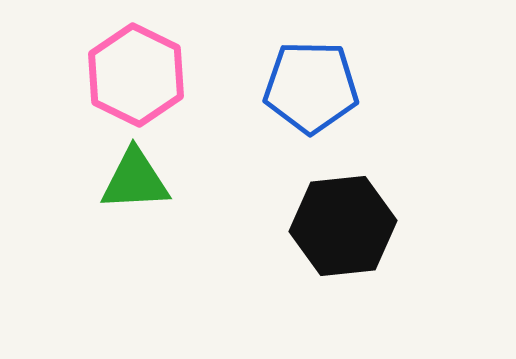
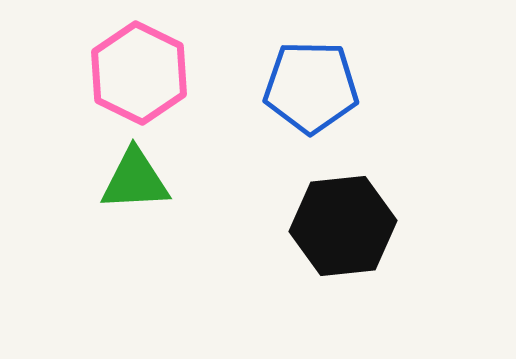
pink hexagon: moved 3 px right, 2 px up
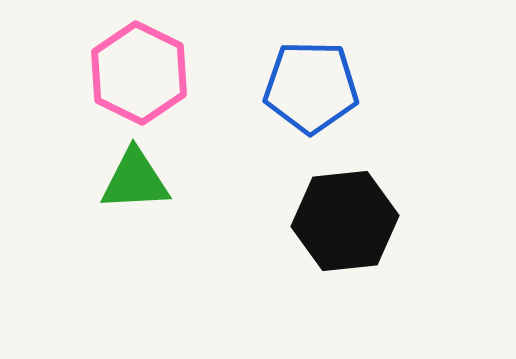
black hexagon: moved 2 px right, 5 px up
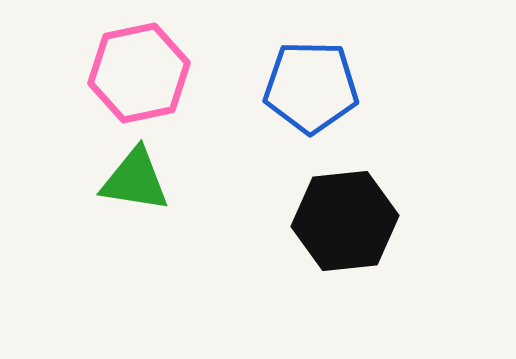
pink hexagon: rotated 22 degrees clockwise
green triangle: rotated 12 degrees clockwise
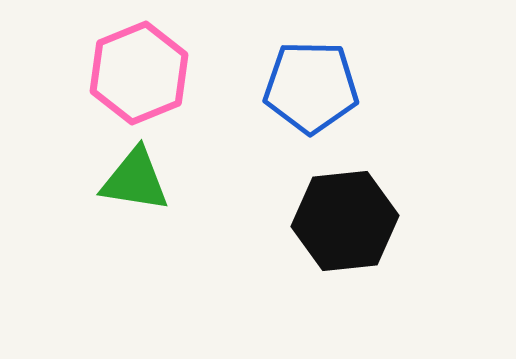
pink hexagon: rotated 10 degrees counterclockwise
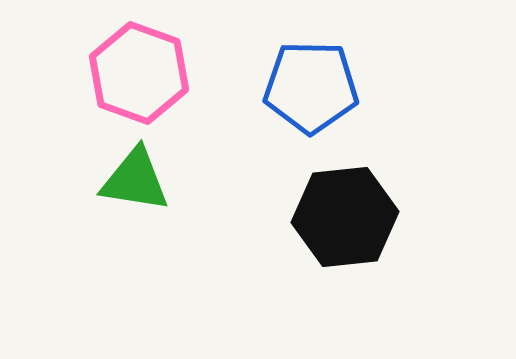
pink hexagon: rotated 18 degrees counterclockwise
black hexagon: moved 4 px up
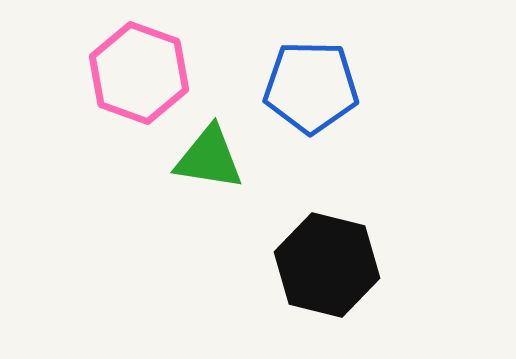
green triangle: moved 74 px right, 22 px up
black hexagon: moved 18 px left, 48 px down; rotated 20 degrees clockwise
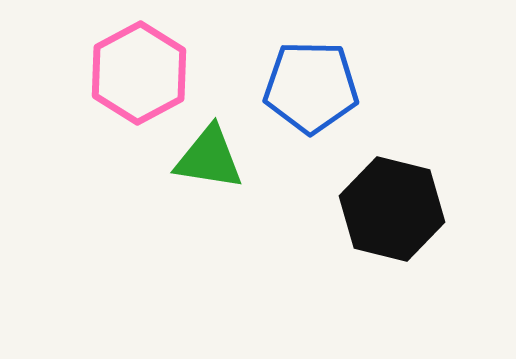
pink hexagon: rotated 12 degrees clockwise
black hexagon: moved 65 px right, 56 px up
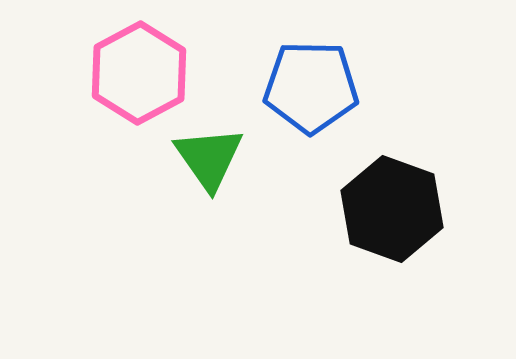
green triangle: rotated 46 degrees clockwise
black hexagon: rotated 6 degrees clockwise
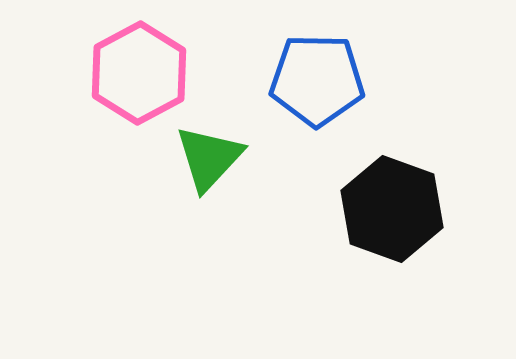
blue pentagon: moved 6 px right, 7 px up
green triangle: rotated 18 degrees clockwise
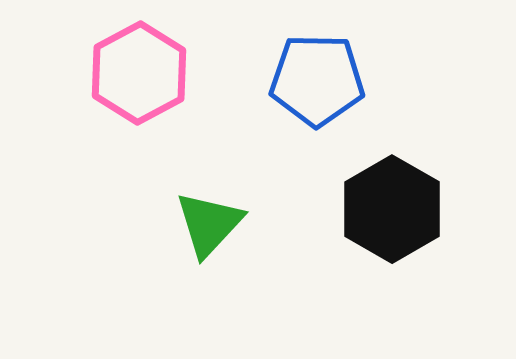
green triangle: moved 66 px down
black hexagon: rotated 10 degrees clockwise
